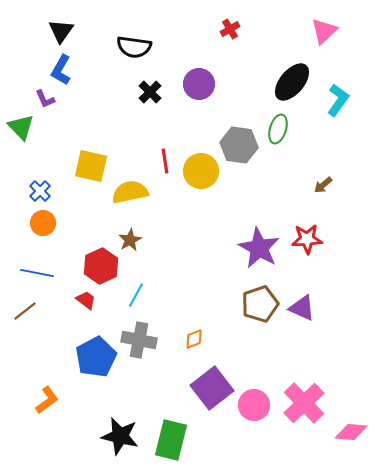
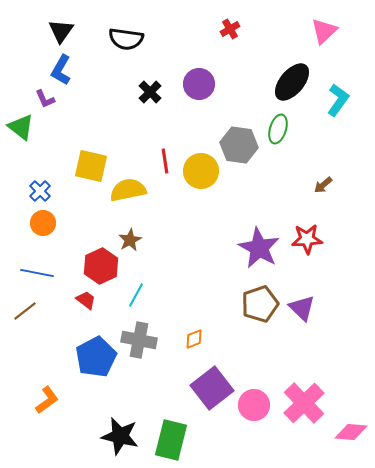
black semicircle: moved 8 px left, 8 px up
green triangle: rotated 8 degrees counterclockwise
yellow semicircle: moved 2 px left, 2 px up
purple triangle: rotated 20 degrees clockwise
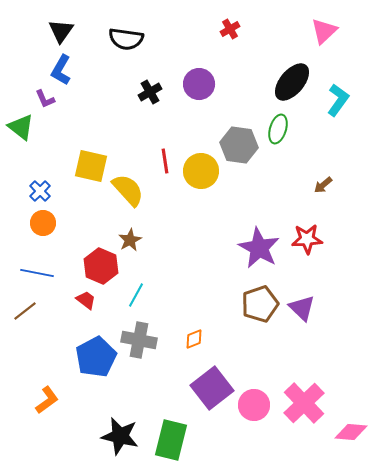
black cross: rotated 15 degrees clockwise
yellow semicircle: rotated 60 degrees clockwise
red hexagon: rotated 12 degrees counterclockwise
